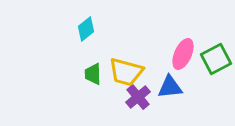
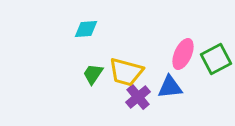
cyan diamond: rotated 35 degrees clockwise
green trapezoid: rotated 35 degrees clockwise
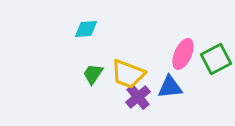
yellow trapezoid: moved 2 px right, 2 px down; rotated 6 degrees clockwise
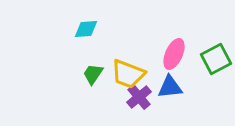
pink ellipse: moved 9 px left
purple cross: moved 1 px right
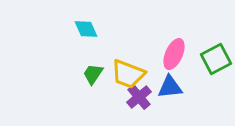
cyan diamond: rotated 70 degrees clockwise
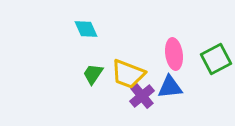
pink ellipse: rotated 32 degrees counterclockwise
purple cross: moved 3 px right, 1 px up
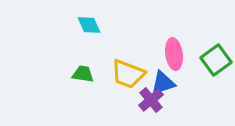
cyan diamond: moved 3 px right, 4 px up
green square: moved 1 px down; rotated 8 degrees counterclockwise
green trapezoid: moved 10 px left; rotated 65 degrees clockwise
blue triangle: moved 7 px left, 4 px up; rotated 12 degrees counterclockwise
purple cross: moved 9 px right, 4 px down
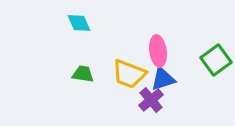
cyan diamond: moved 10 px left, 2 px up
pink ellipse: moved 16 px left, 3 px up
yellow trapezoid: moved 1 px right
blue triangle: moved 4 px up
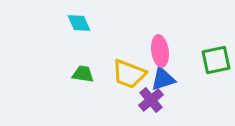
pink ellipse: moved 2 px right
green square: rotated 24 degrees clockwise
